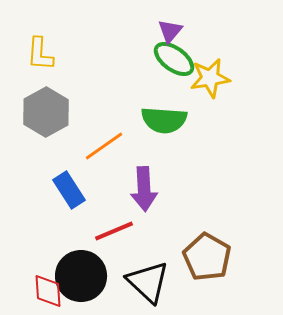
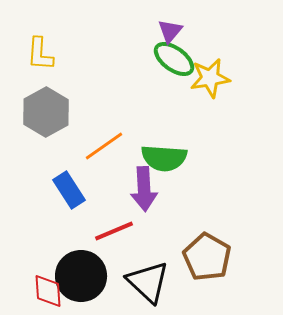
green semicircle: moved 38 px down
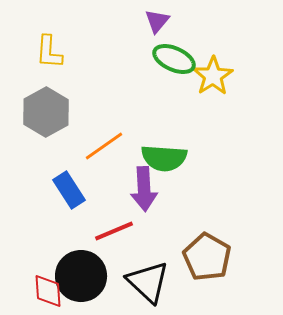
purple triangle: moved 13 px left, 10 px up
yellow L-shape: moved 9 px right, 2 px up
green ellipse: rotated 12 degrees counterclockwise
yellow star: moved 3 px right, 2 px up; rotated 24 degrees counterclockwise
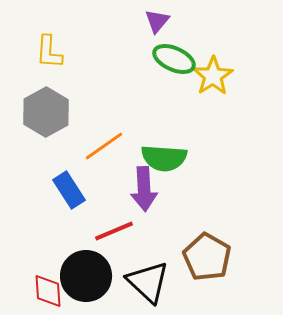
black circle: moved 5 px right
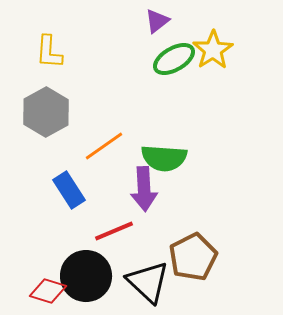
purple triangle: rotated 12 degrees clockwise
green ellipse: rotated 54 degrees counterclockwise
yellow star: moved 26 px up
brown pentagon: moved 14 px left; rotated 15 degrees clockwise
red diamond: rotated 69 degrees counterclockwise
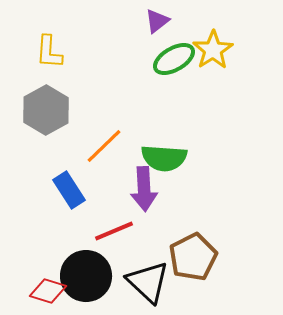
gray hexagon: moved 2 px up
orange line: rotated 9 degrees counterclockwise
